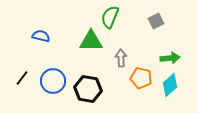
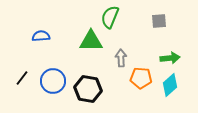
gray square: moved 3 px right; rotated 21 degrees clockwise
blue semicircle: rotated 18 degrees counterclockwise
orange pentagon: rotated 10 degrees counterclockwise
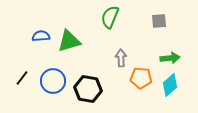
green triangle: moved 22 px left; rotated 15 degrees counterclockwise
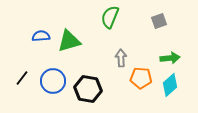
gray square: rotated 14 degrees counterclockwise
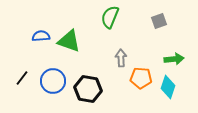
green triangle: rotated 35 degrees clockwise
green arrow: moved 4 px right, 1 px down
cyan diamond: moved 2 px left, 2 px down; rotated 30 degrees counterclockwise
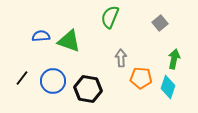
gray square: moved 1 px right, 2 px down; rotated 21 degrees counterclockwise
green arrow: rotated 72 degrees counterclockwise
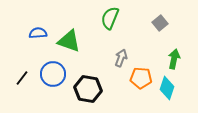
green semicircle: moved 1 px down
blue semicircle: moved 3 px left, 3 px up
gray arrow: rotated 24 degrees clockwise
blue circle: moved 7 px up
cyan diamond: moved 1 px left, 1 px down
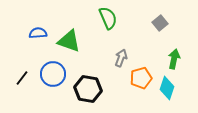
green semicircle: moved 2 px left; rotated 135 degrees clockwise
orange pentagon: rotated 20 degrees counterclockwise
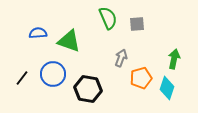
gray square: moved 23 px left, 1 px down; rotated 35 degrees clockwise
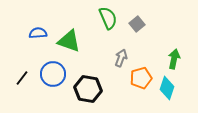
gray square: rotated 35 degrees counterclockwise
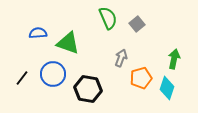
green triangle: moved 1 px left, 2 px down
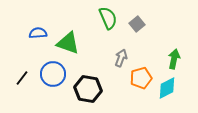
cyan diamond: rotated 45 degrees clockwise
